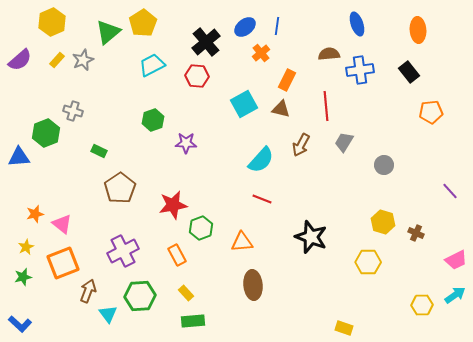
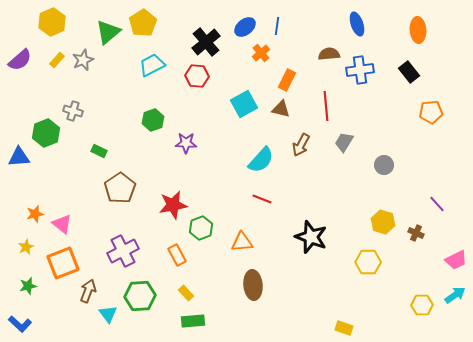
purple line at (450, 191): moved 13 px left, 13 px down
green star at (23, 277): moved 5 px right, 9 px down
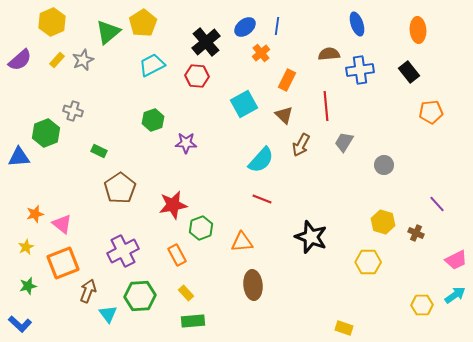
brown triangle at (281, 109): moved 3 px right, 6 px down; rotated 30 degrees clockwise
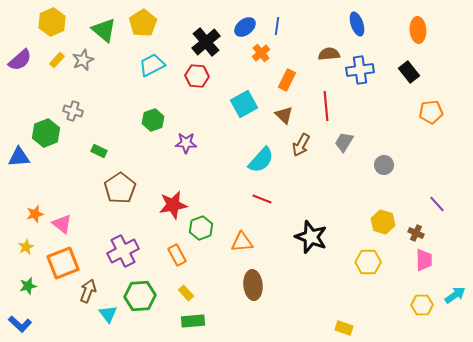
green triangle at (108, 32): moved 4 px left, 2 px up; rotated 40 degrees counterclockwise
pink trapezoid at (456, 260): moved 32 px left; rotated 65 degrees counterclockwise
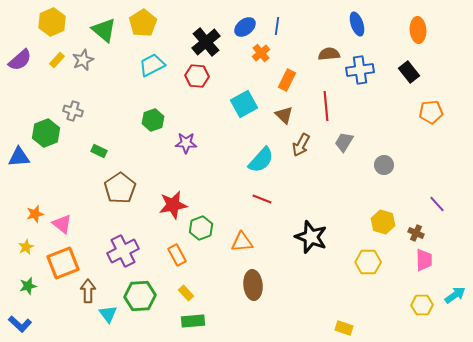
brown arrow at (88, 291): rotated 20 degrees counterclockwise
